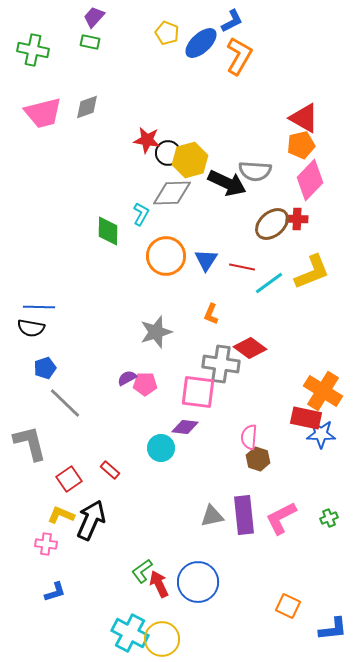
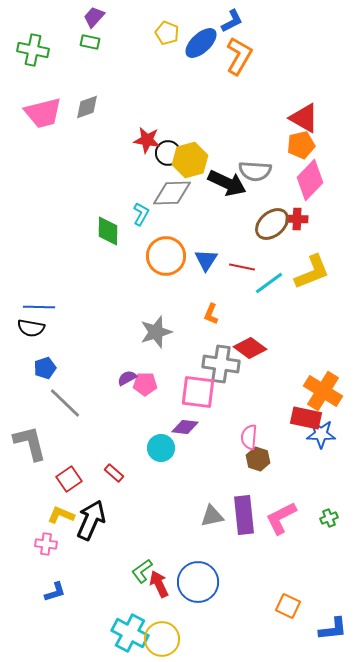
red rectangle at (110, 470): moved 4 px right, 3 px down
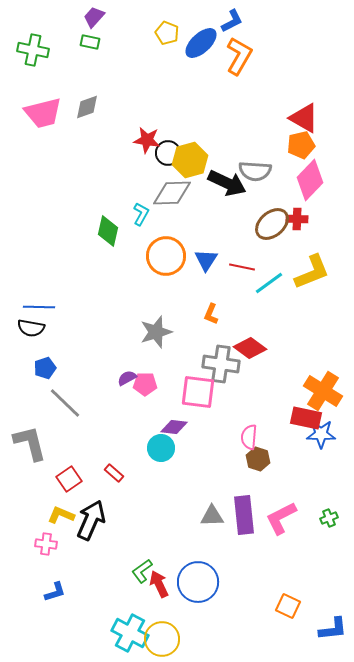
green diamond at (108, 231): rotated 12 degrees clockwise
purple diamond at (185, 427): moved 11 px left
gray triangle at (212, 516): rotated 10 degrees clockwise
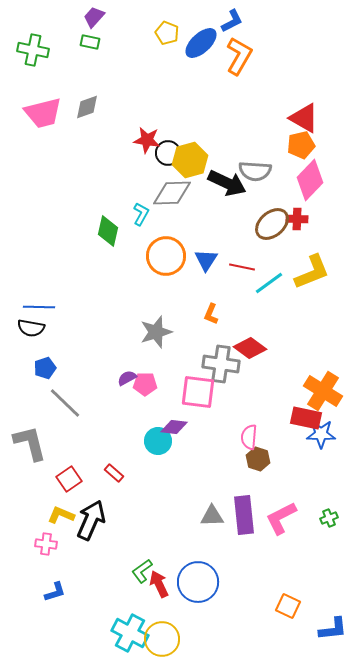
cyan circle at (161, 448): moved 3 px left, 7 px up
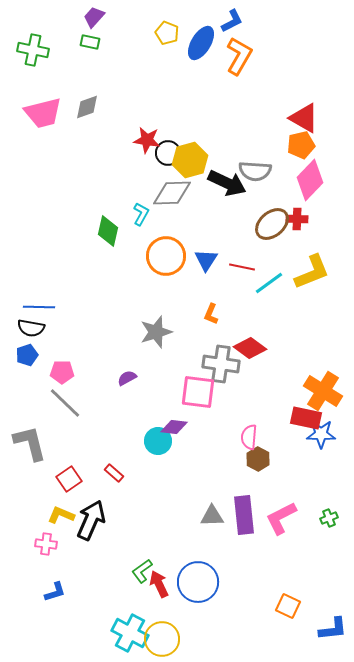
blue ellipse at (201, 43): rotated 16 degrees counterclockwise
blue pentagon at (45, 368): moved 18 px left, 13 px up
pink pentagon at (145, 384): moved 83 px left, 12 px up
brown hexagon at (258, 459): rotated 10 degrees clockwise
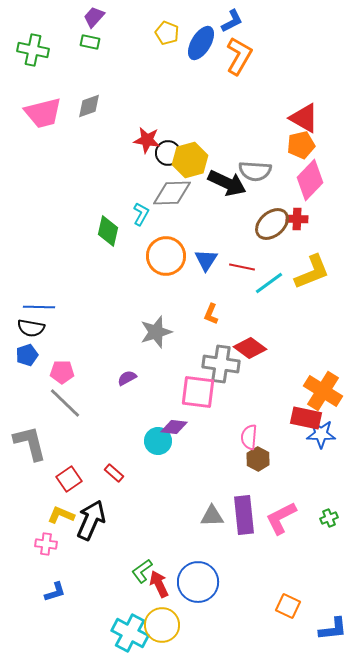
gray diamond at (87, 107): moved 2 px right, 1 px up
yellow circle at (162, 639): moved 14 px up
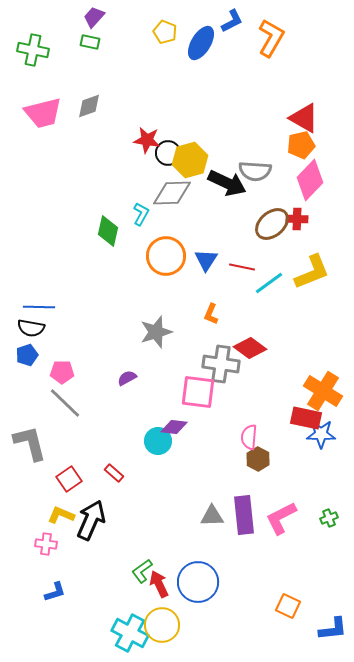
yellow pentagon at (167, 33): moved 2 px left, 1 px up
orange L-shape at (239, 56): moved 32 px right, 18 px up
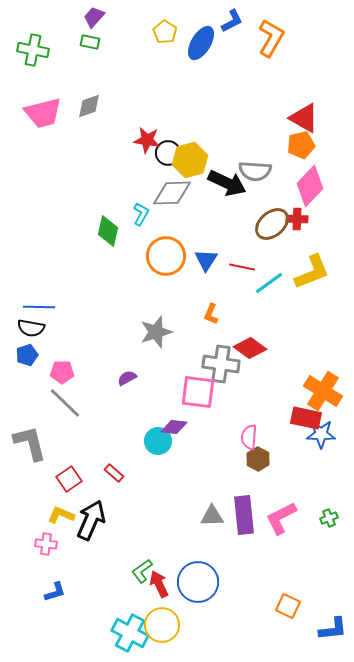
yellow pentagon at (165, 32): rotated 10 degrees clockwise
pink diamond at (310, 180): moved 6 px down
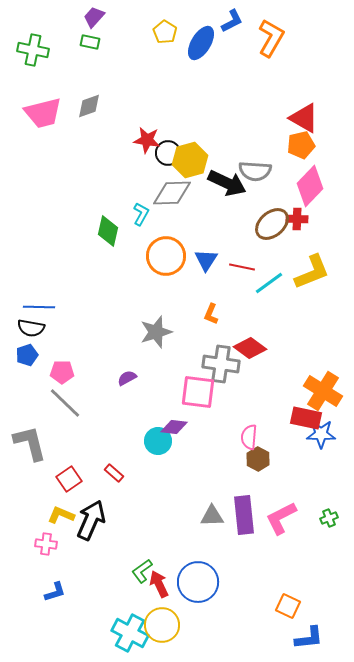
blue L-shape at (333, 629): moved 24 px left, 9 px down
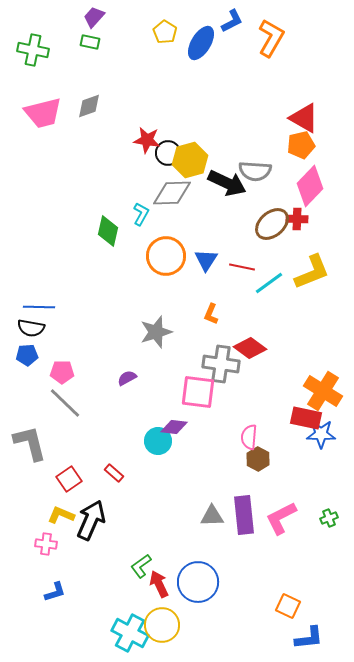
blue pentagon at (27, 355): rotated 15 degrees clockwise
green L-shape at (142, 571): moved 1 px left, 5 px up
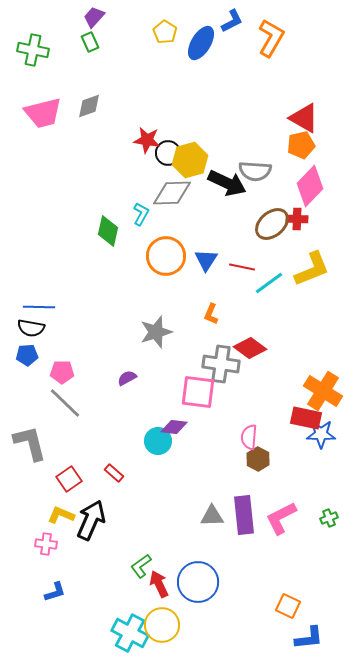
green rectangle at (90, 42): rotated 54 degrees clockwise
yellow L-shape at (312, 272): moved 3 px up
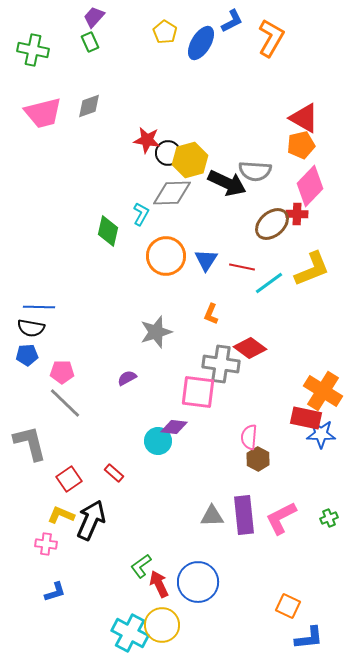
red cross at (297, 219): moved 5 px up
